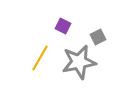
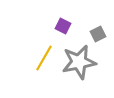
gray square: moved 3 px up
yellow line: moved 4 px right
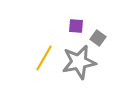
purple square: moved 13 px right; rotated 21 degrees counterclockwise
gray square: moved 4 px down; rotated 28 degrees counterclockwise
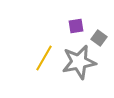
purple square: rotated 14 degrees counterclockwise
gray square: moved 1 px right
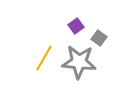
purple square: rotated 28 degrees counterclockwise
gray star: rotated 16 degrees clockwise
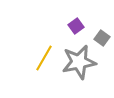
gray square: moved 3 px right
gray star: rotated 16 degrees counterclockwise
